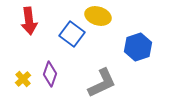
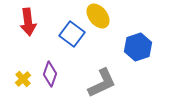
yellow ellipse: rotated 35 degrees clockwise
red arrow: moved 1 px left, 1 px down
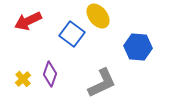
red arrow: moved 1 px up; rotated 72 degrees clockwise
blue hexagon: rotated 24 degrees clockwise
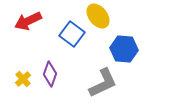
blue hexagon: moved 14 px left, 2 px down
gray L-shape: moved 1 px right
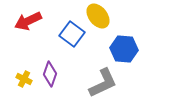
yellow cross: moved 1 px right; rotated 21 degrees counterclockwise
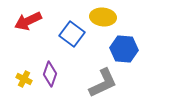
yellow ellipse: moved 5 px right, 1 px down; rotated 45 degrees counterclockwise
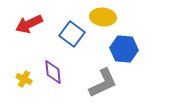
red arrow: moved 1 px right, 3 px down
purple diamond: moved 3 px right, 2 px up; rotated 25 degrees counterclockwise
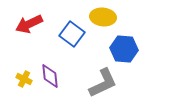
purple diamond: moved 3 px left, 4 px down
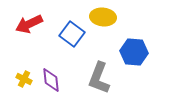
blue hexagon: moved 10 px right, 3 px down
purple diamond: moved 1 px right, 4 px down
gray L-shape: moved 4 px left, 5 px up; rotated 136 degrees clockwise
